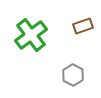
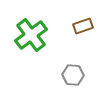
gray hexagon: rotated 25 degrees counterclockwise
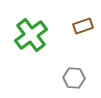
gray hexagon: moved 1 px right, 3 px down
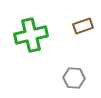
green cross: rotated 24 degrees clockwise
